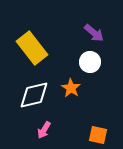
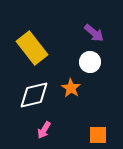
orange square: rotated 12 degrees counterclockwise
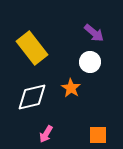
white diamond: moved 2 px left, 2 px down
pink arrow: moved 2 px right, 4 px down
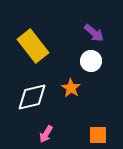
yellow rectangle: moved 1 px right, 2 px up
white circle: moved 1 px right, 1 px up
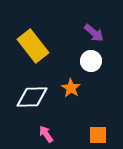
white diamond: rotated 12 degrees clockwise
pink arrow: rotated 114 degrees clockwise
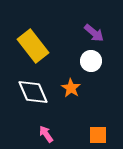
white diamond: moved 1 px right, 5 px up; rotated 68 degrees clockwise
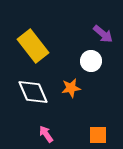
purple arrow: moved 9 px right, 1 px down
orange star: rotated 30 degrees clockwise
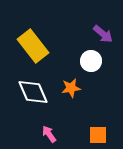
pink arrow: moved 3 px right
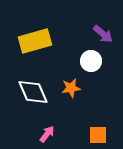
yellow rectangle: moved 2 px right, 5 px up; rotated 68 degrees counterclockwise
pink arrow: moved 2 px left; rotated 72 degrees clockwise
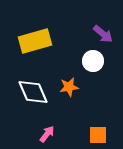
white circle: moved 2 px right
orange star: moved 2 px left, 1 px up
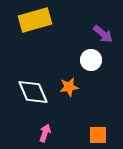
yellow rectangle: moved 21 px up
white circle: moved 2 px left, 1 px up
pink arrow: moved 2 px left, 1 px up; rotated 18 degrees counterclockwise
